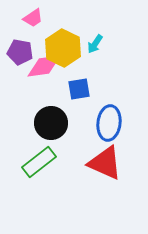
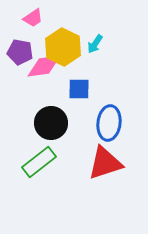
yellow hexagon: moved 1 px up
blue square: rotated 10 degrees clockwise
red triangle: rotated 42 degrees counterclockwise
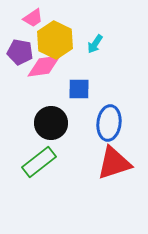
yellow hexagon: moved 8 px left, 7 px up
red triangle: moved 9 px right
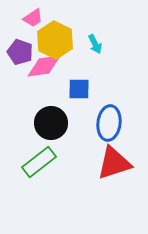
cyan arrow: rotated 60 degrees counterclockwise
purple pentagon: rotated 10 degrees clockwise
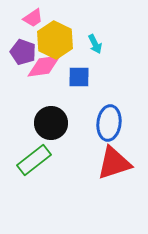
purple pentagon: moved 3 px right
blue square: moved 12 px up
green rectangle: moved 5 px left, 2 px up
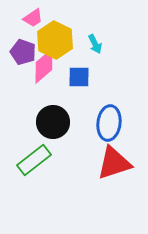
pink diamond: rotated 33 degrees counterclockwise
black circle: moved 2 px right, 1 px up
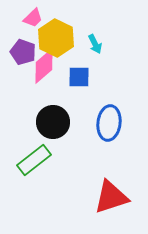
pink trapezoid: rotated 10 degrees counterclockwise
yellow hexagon: moved 1 px right, 2 px up
red triangle: moved 3 px left, 34 px down
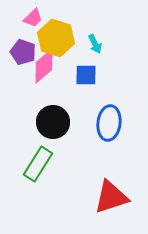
yellow hexagon: rotated 9 degrees counterclockwise
blue square: moved 7 px right, 2 px up
green rectangle: moved 4 px right, 4 px down; rotated 20 degrees counterclockwise
